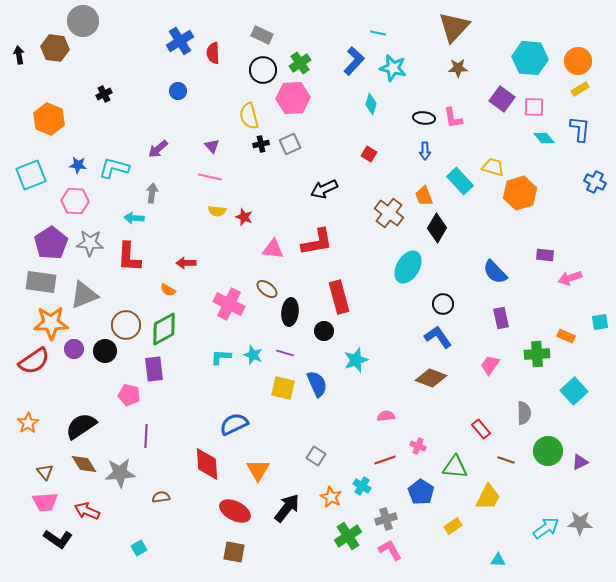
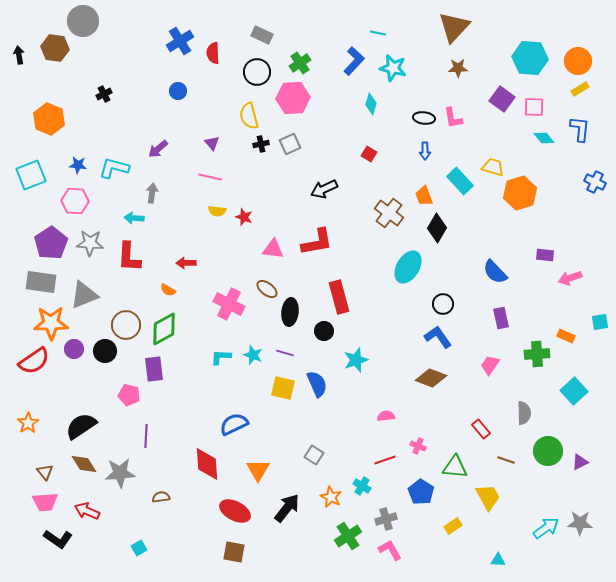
black circle at (263, 70): moved 6 px left, 2 px down
purple triangle at (212, 146): moved 3 px up
gray square at (316, 456): moved 2 px left, 1 px up
yellow trapezoid at (488, 497): rotated 56 degrees counterclockwise
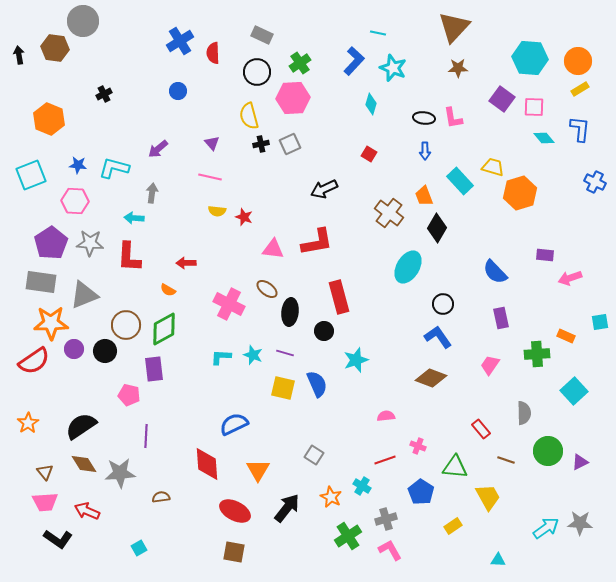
cyan star at (393, 68): rotated 8 degrees clockwise
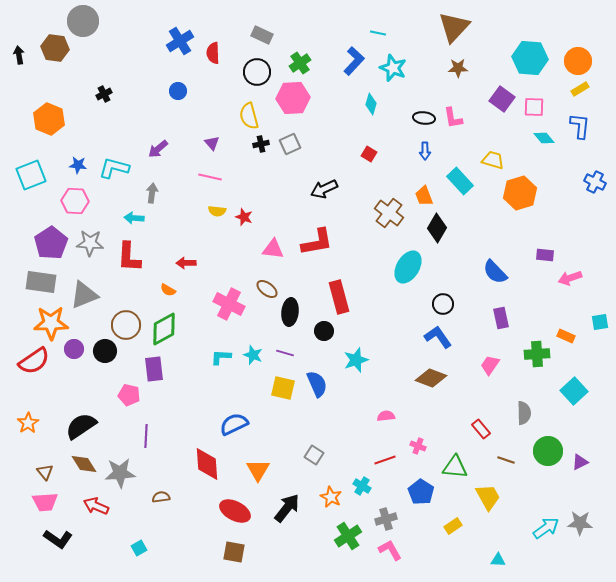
blue L-shape at (580, 129): moved 3 px up
yellow trapezoid at (493, 167): moved 7 px up
red arrow at (87, 511): moved 9 px right, 5 px up
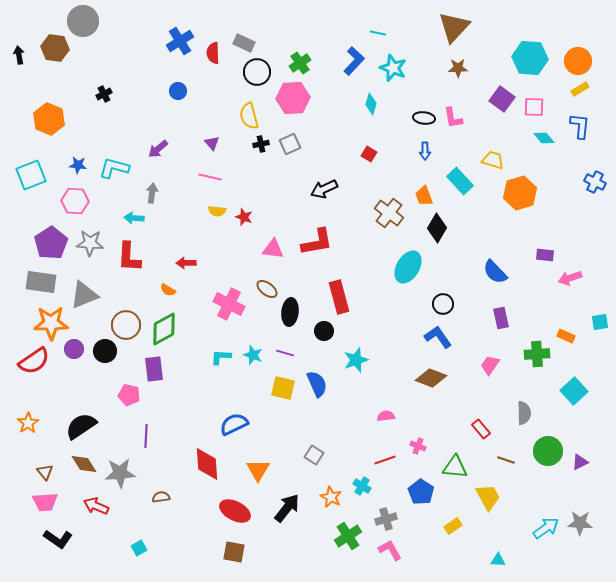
gray rectangle at (262, 35): moved 18 px left, 8 px down
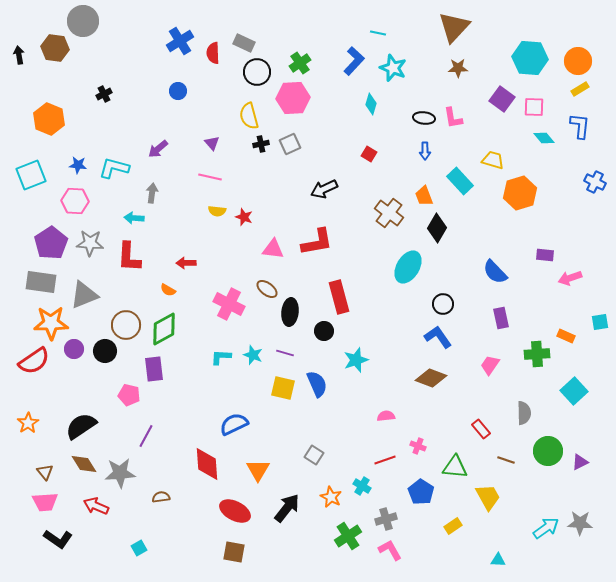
purple line at (146, 436): rotated 25 degrees clockwise
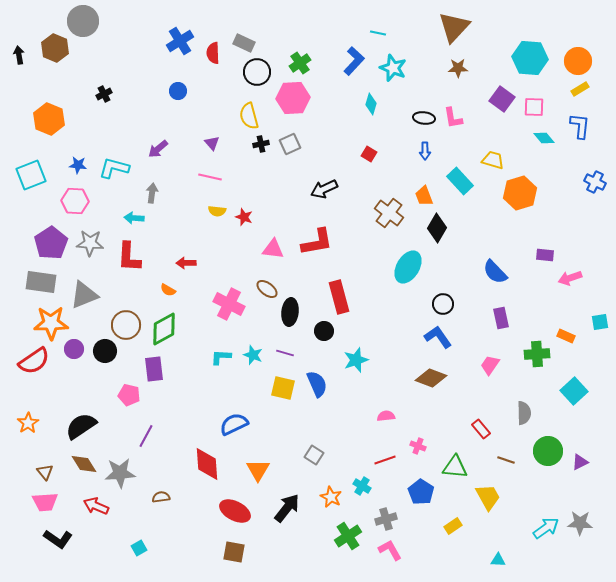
brown hexagon at (55, 48): rotated 16 degrees clockwise
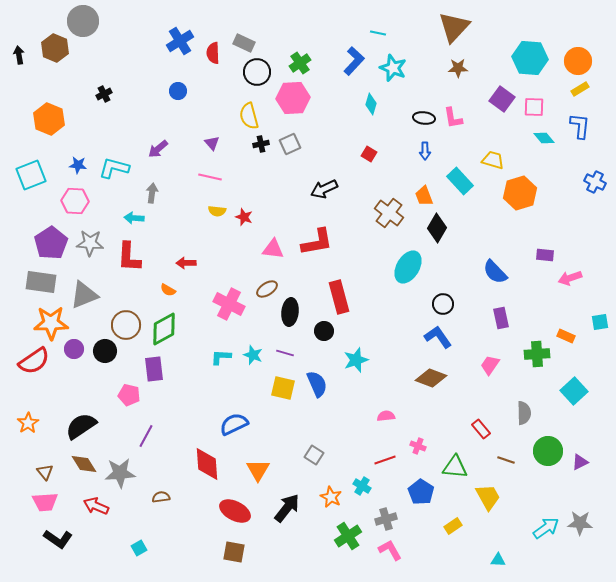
brown ellipse at (267, 289): rotated 70 degrees counterclockwise
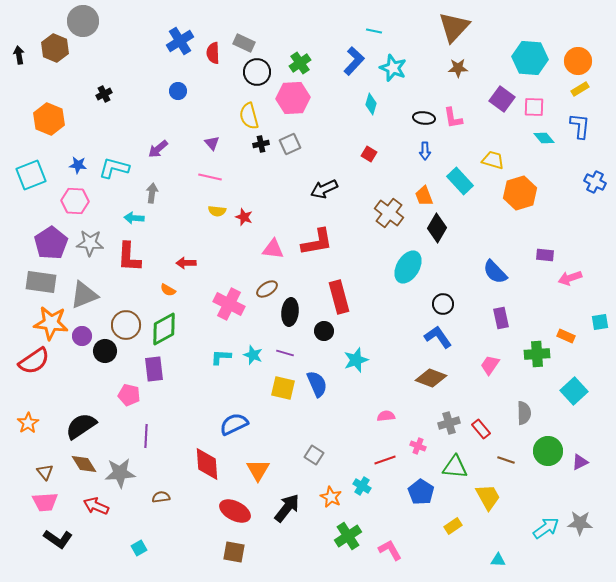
cyan line at (378, 33): moved 4 px left, 2 px up
orange star at (51, 323): rotated 8 degrees clockwise
purple circle at (74, 349): moved 8 px right, 13 px up
purple line at (146, 436): rotated 25 degrees counterclockwise
gray cross at (386, 519): moved 63 px right, 96 px up
